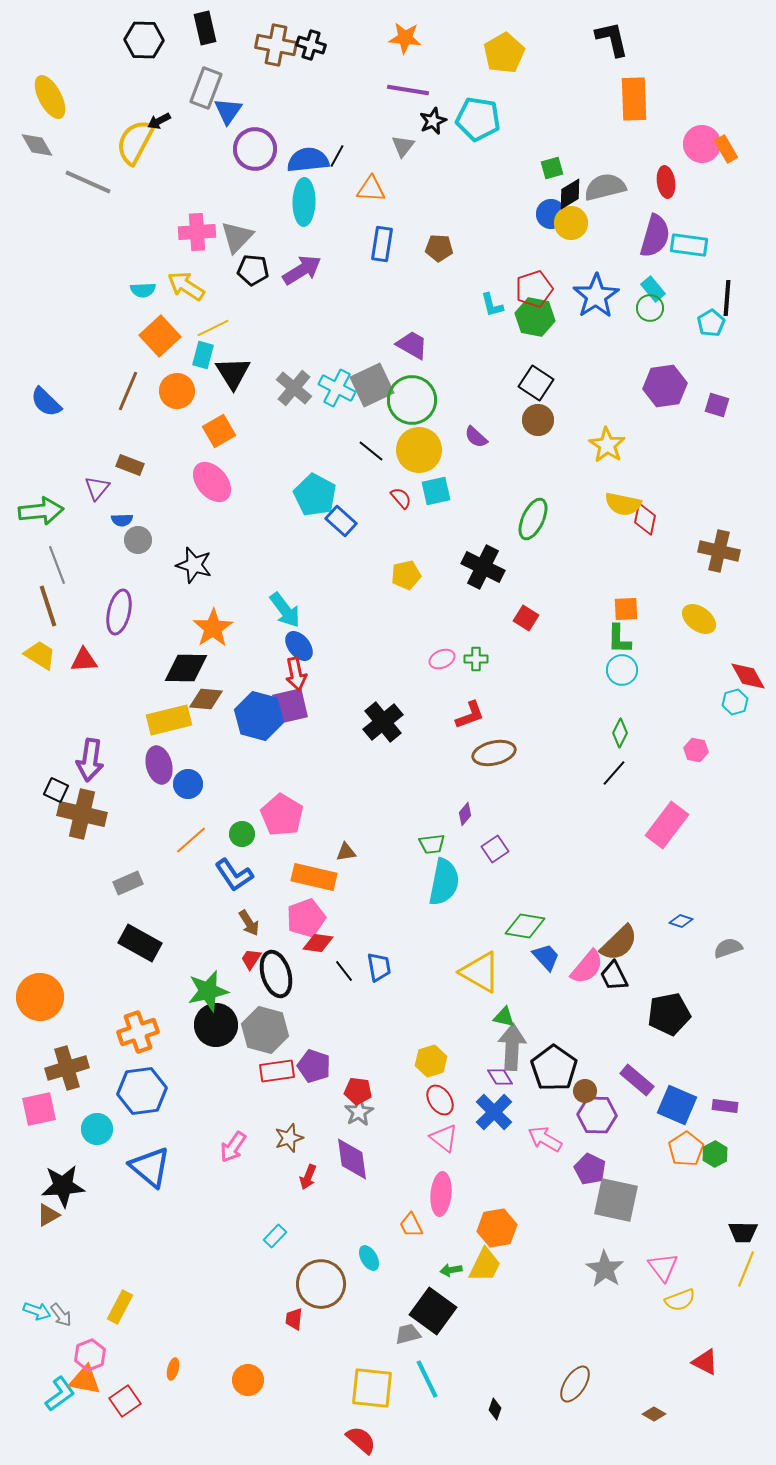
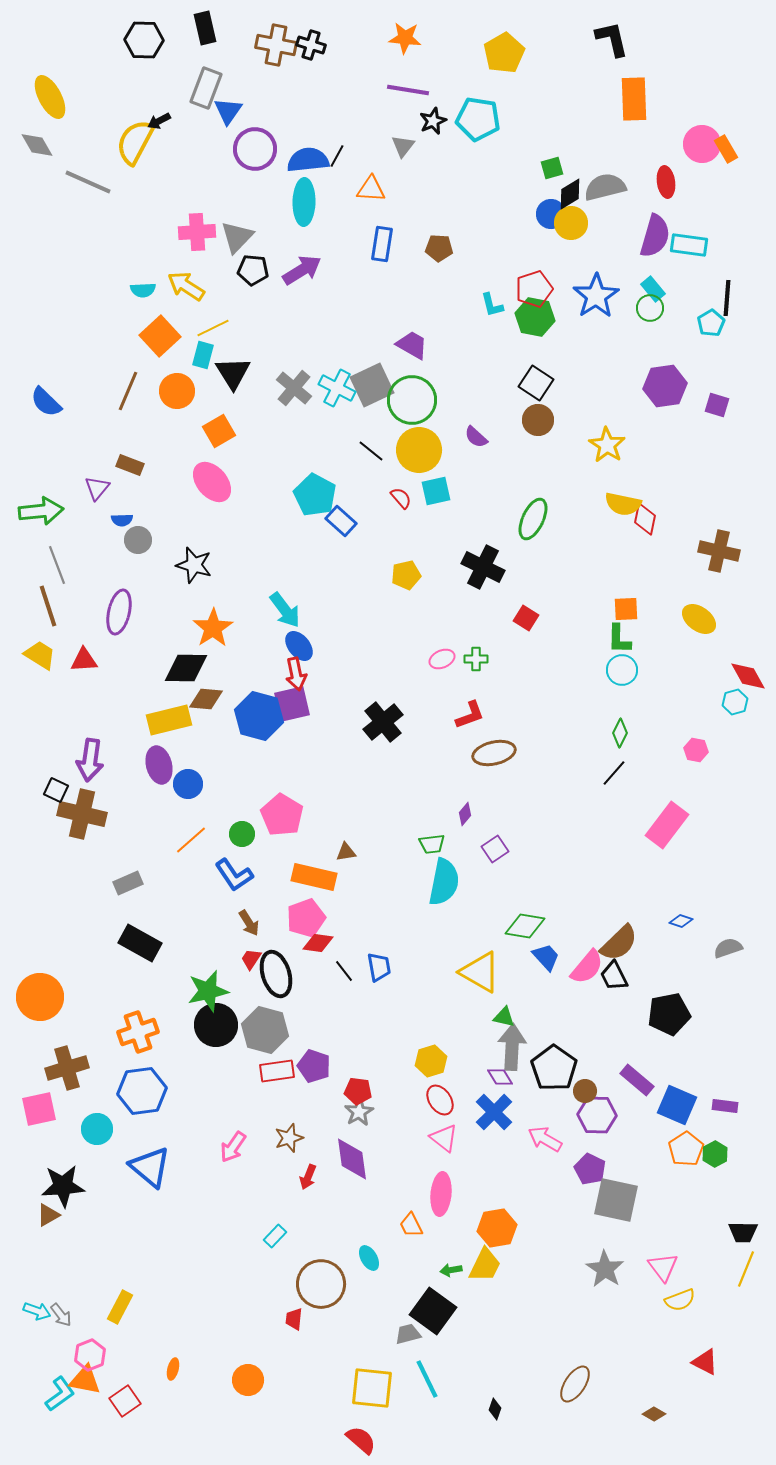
purple square at (290, 706): moved 2 px right, 2 px up
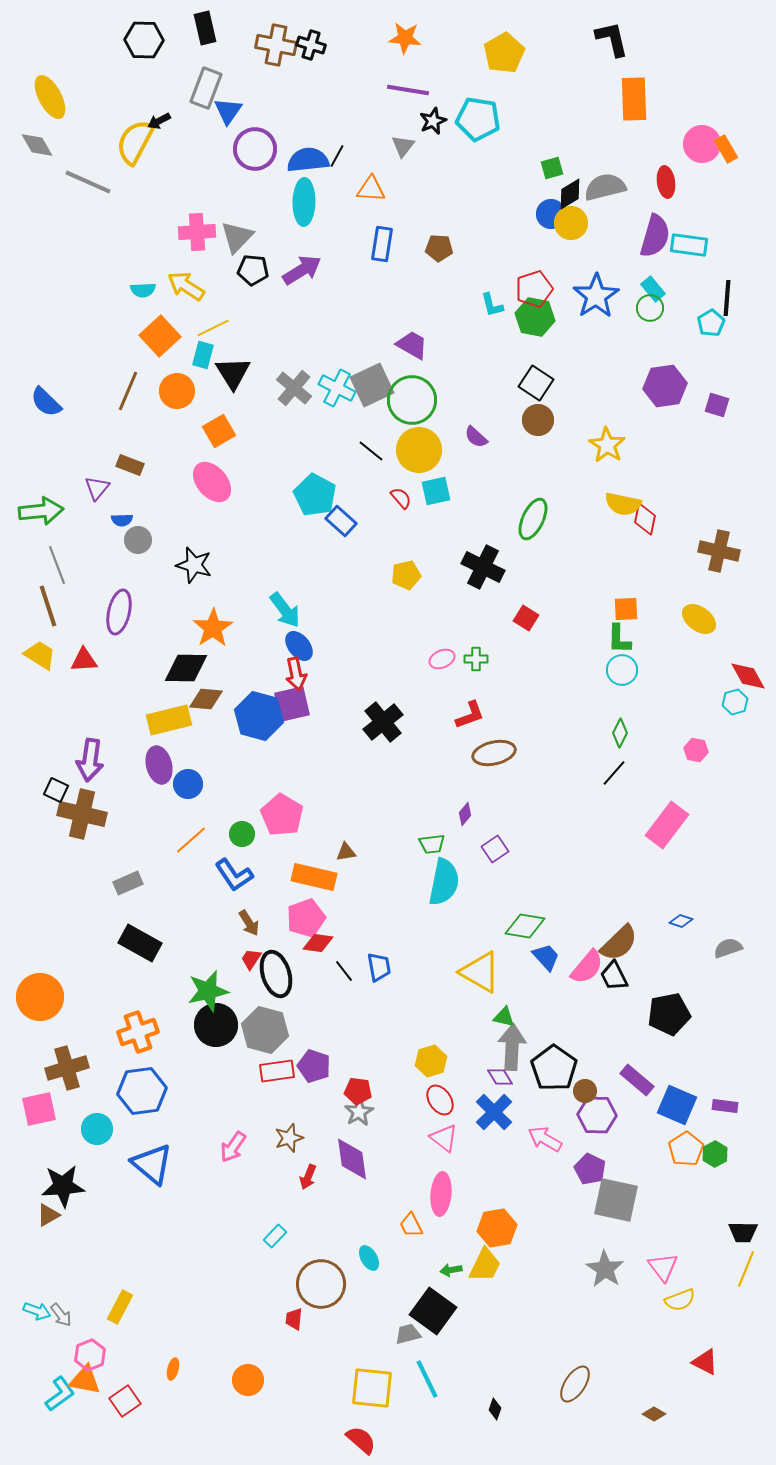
blue triangle at (150, 1167): moved 2 px right, 3 px up
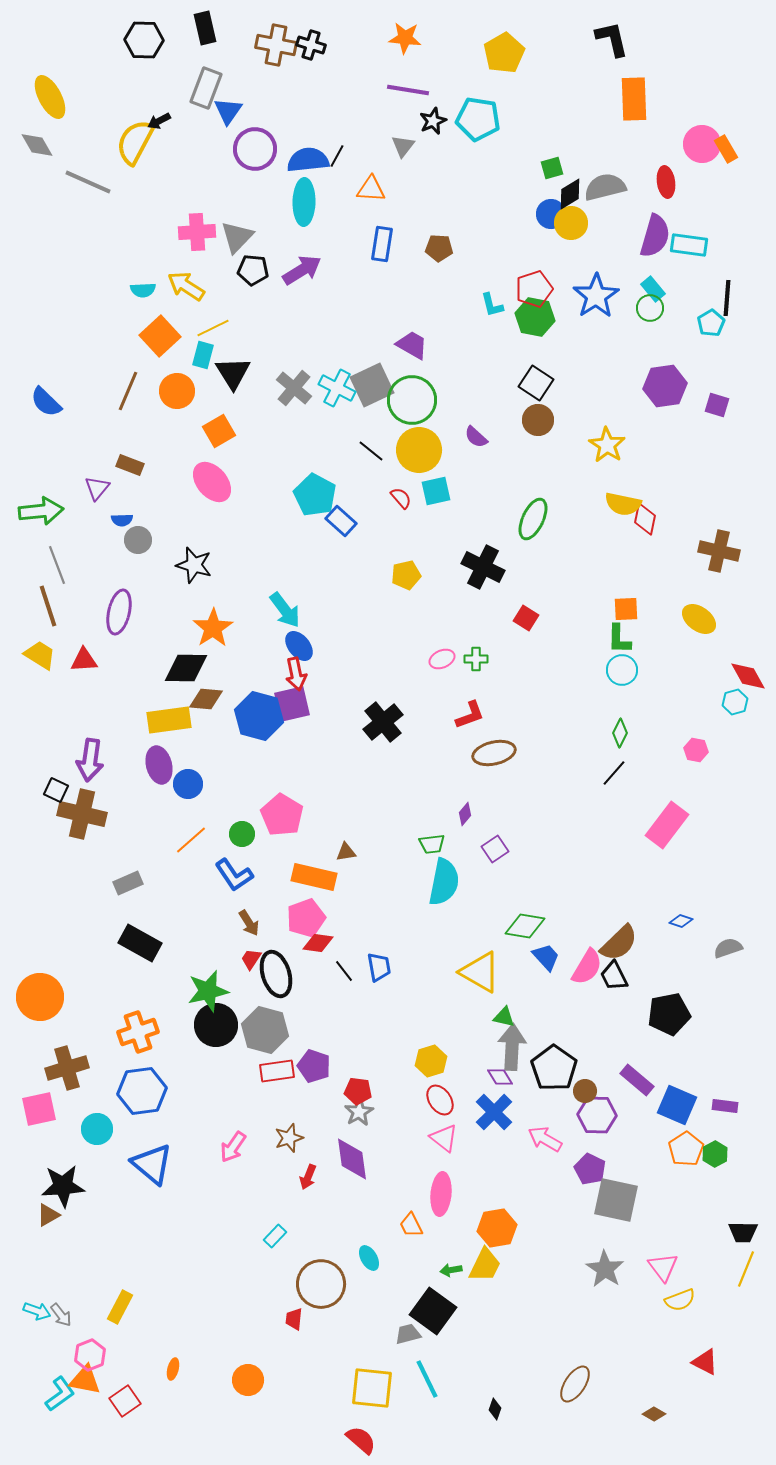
yellow rectangle at (169, 720): rotated 6 degrees clockwise
pink semicircle at (587, 967): rotated 9 degrees counterclockwise
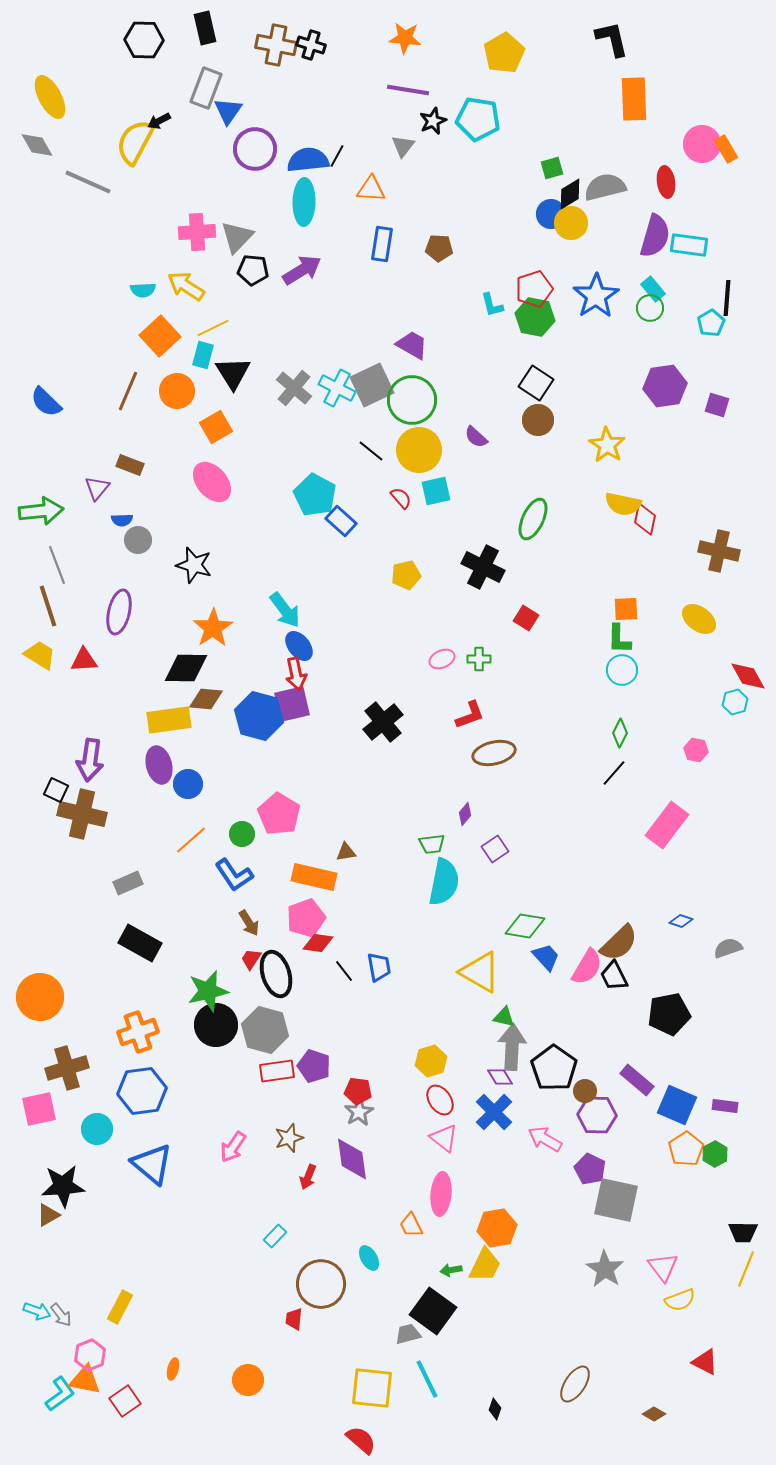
orange square at (219, 431): moved 3 px left, 4 px up
green cross at (476, 659): moved 3 px right
pink pentagon at (282, 815): moved 3 px left, 1 px up
